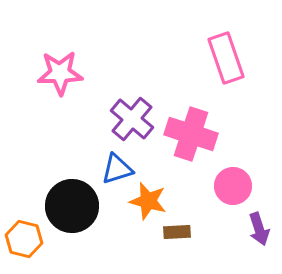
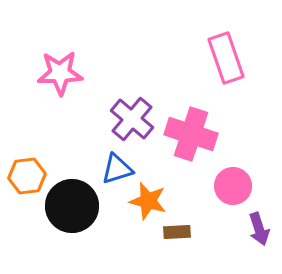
orange hexagon: moved 3 px right, 63 px up; rotated 21 degrees counterclockwise
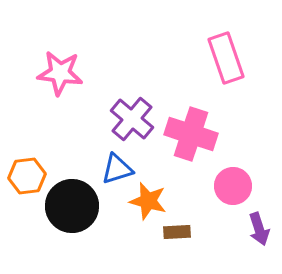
pink star: rotated 9 degrees clockwise
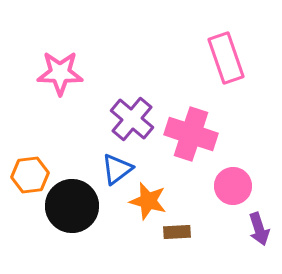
pink star: rotated 6 degrees counterclockwise
blue triangle: rotated 20 degrees counterclockwise
orange hexagon: moved 3 px right, 1 px up
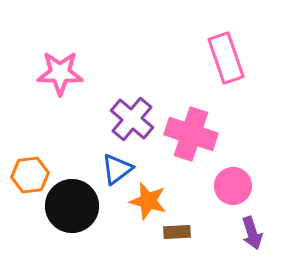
purple arrow: moved 7 px left, 4 px down
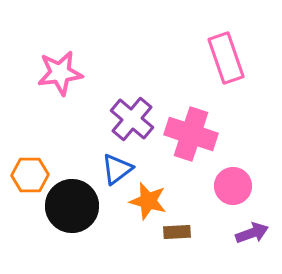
pink star: rotated 9 degrees counterclockwise
orange hexagon: rotated 6 degrees clockwise
purple arrow: rotated 92 degrees counterclockwise
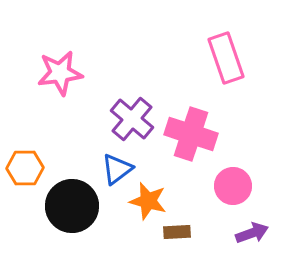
orange hexagon: moved 5 px left, 7 px up
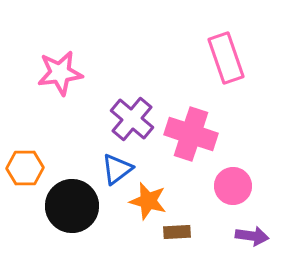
purple arrow: moved 3 px down; rotated 28 degrees clockwise
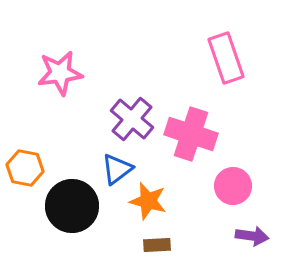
orange hexagon: rotated 12 degrees clockwise
brown rectangle: moved 20 px left, 13 px down
